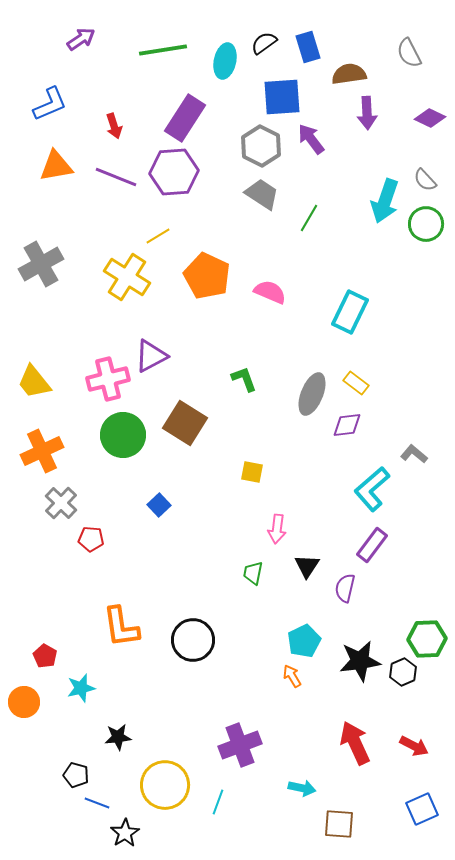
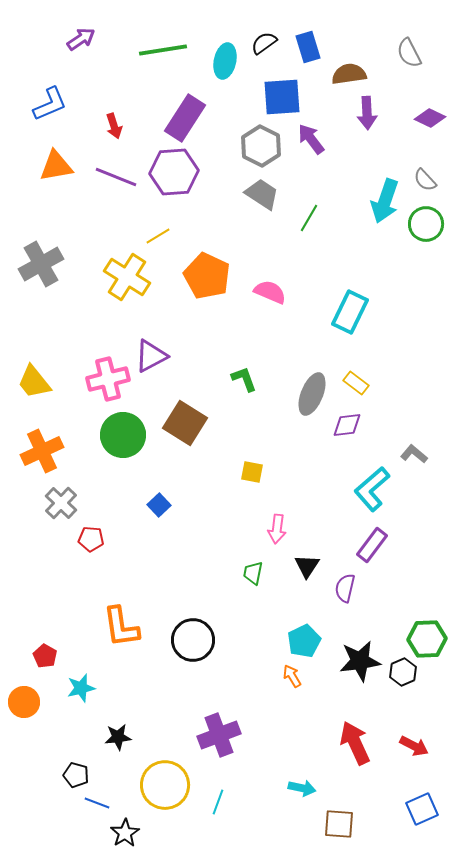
purple cross at (240, 745): moved 21 px left, 10 px up
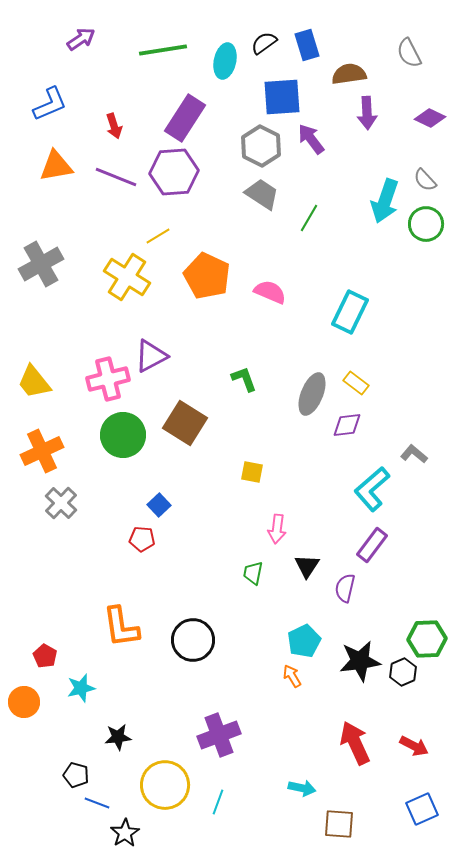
blue rectangle at (308, 47): moved 1 px left, 2 px up
red pentagon at (91, 539): moved 51 px right
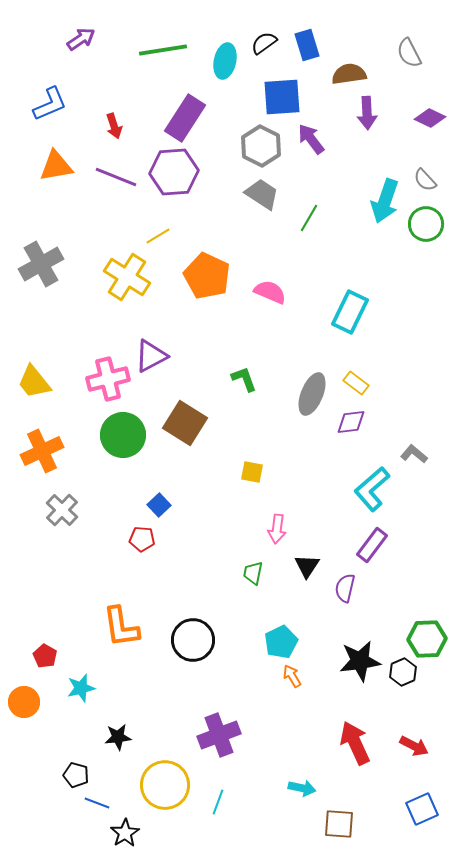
purple diamond at (347, 425): moved 4 px right, 3 px up
gray cross at (61, 503): moved 1 px right, 7 px down
cyan pentagon at (304, 641): moved 23 px left, 1 px down
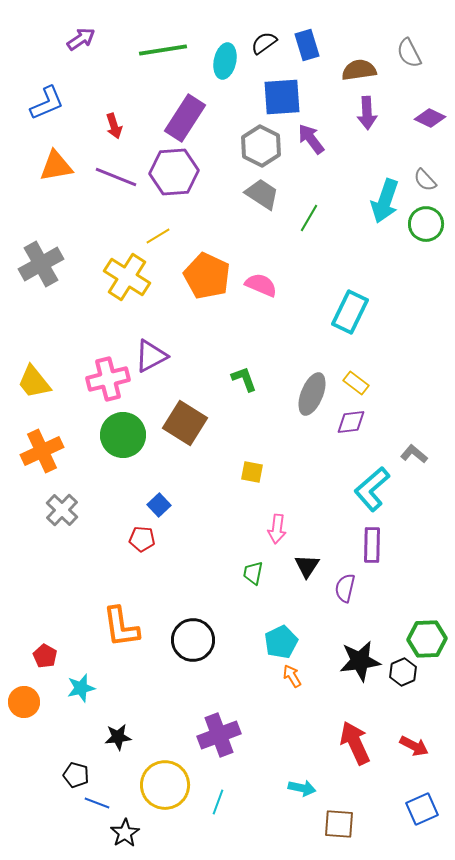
brown semicircle at (349, 74): moved 10 px right, 4 px up
blue L-shape at (50, 104): moved 3 px left, 1 px up
pink semicircle at (270, 292): moved 9 px left, 7 px up
purple rectangle at (372, 545): rotated 36 degrees counterclockwise
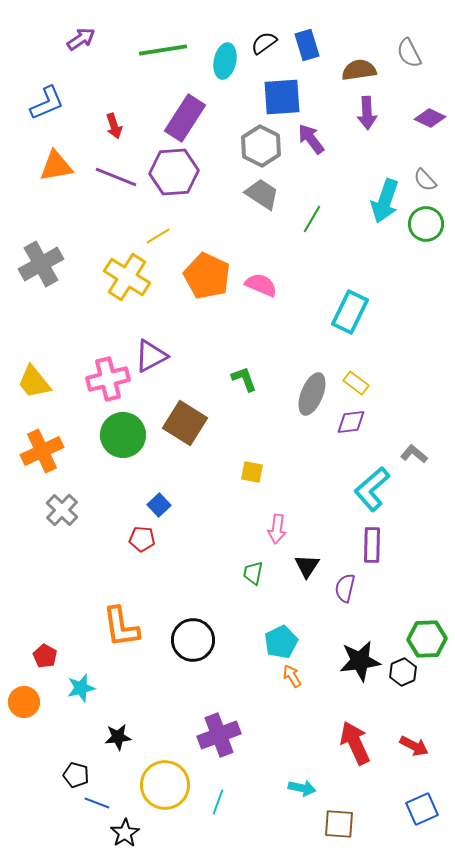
green line at (309, 218): moved 3 px right, 1 px down
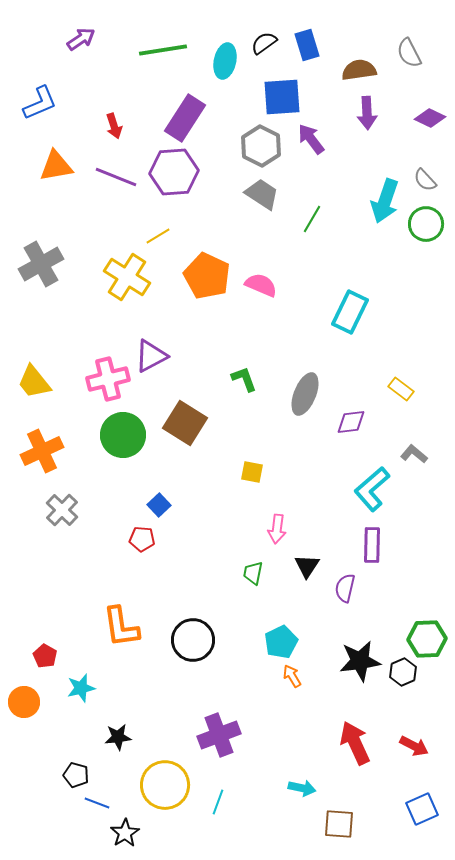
blue L-shape at (47, 103): moved 7 px left
yellow rectangle at (356, 383): moved 45 px right, 6 px down
gray ellipse at (312, 394): moved 7 px left
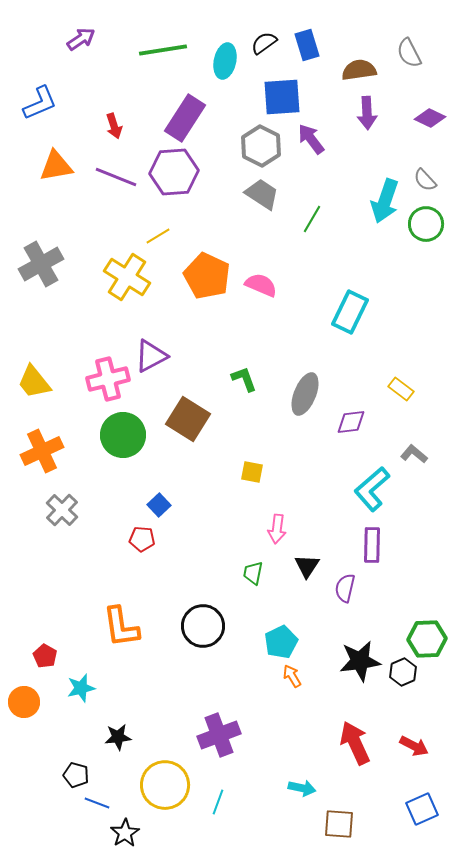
brown square at (185, 423): moved 3 px right, 4 px up
black circle at (193, 640): moved 10 px right, 14 px up
